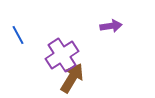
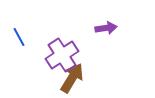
purple arrow: moved 5 px left, 2 px down
blue line: moved 1 px right, 2 px down
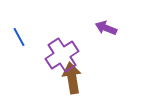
purple arrow: rotated 150 degrees counterclockwise
brown arrow: rotated 40 degrees counterclockwise
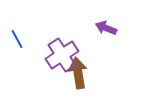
blue line: moved 2 px left, 2 px down
brown arrow: moved 6 px right, 5 px up
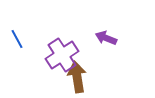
purple arrow: moved 10 px down
brown arrow: moved 1 px left, 4 px down
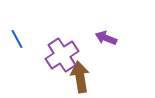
brown arrow: moved 3 px right
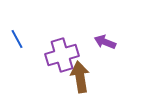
purple arrow: moved 1 px left, 4 px down
purple cross: rotated 16 degrees clockwise
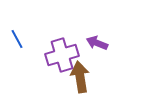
purple arrow: moved 8 px left, 1 px down
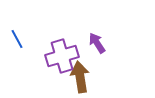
purple arrow: rotated 35 degrees clockwise
purple cross: moved 1 px down
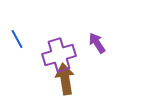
purple cross: moved 3 px left, 1 px up
brown arrow: moved 15 px left, 2 px down
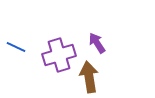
blue line: moved 1 px left, 8 px down; rotated 36 degrees counterclockwise
brown arrow: moved 24 px right, 2 px up
